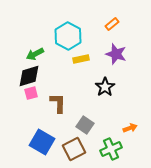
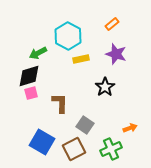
green arrow: moved 3 px right, 1 px up
brown L-shape: moved 2 px right
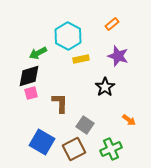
purple star: moved 2 px right, 2 px down
orange arrow: moved 1 px left, 8 px up; rotated 56 degrees clockwise
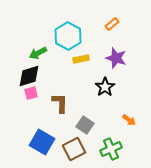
purple star: moved 2 px left, 2 px down
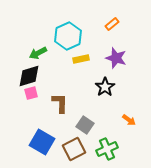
cyan hexagon: rotated 8 degrees clockwise
green cross: moved 4 px left
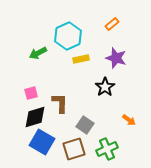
black diamond: moved 6 px right, 41 px down
brown square: rotated 10 degrees clockwise
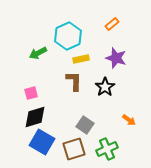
brown L-shape: moved 14 px right, 22 px up
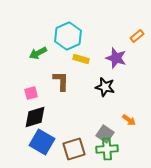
orange rectangle: moved 25 px right, 12 px down
yellow rectangle: rotated 28 degrees clockwise
brown L-shape: moved 13 px left
black star: rotated 24 degrees counterclockwise
gray square: moved 20 px right, 9 px down
green cross: rotated 20 degrees clockwise
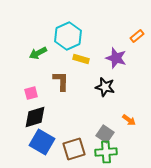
green cross: moved 1 px left, 3 px down
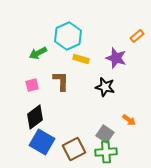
pink square: moved 1 px right, 8 px up
black diamond: rotated 20 degrees counterclockwise
brown square: rotated 10 degrees counterclockwise
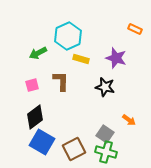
orange rectangle: moved 2 px left, 7 px up; rotated 64 degrees clockwise
green cross: rotated 20 degrees clockwise
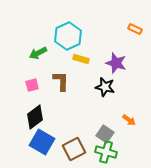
purple star: moved 5 px down
